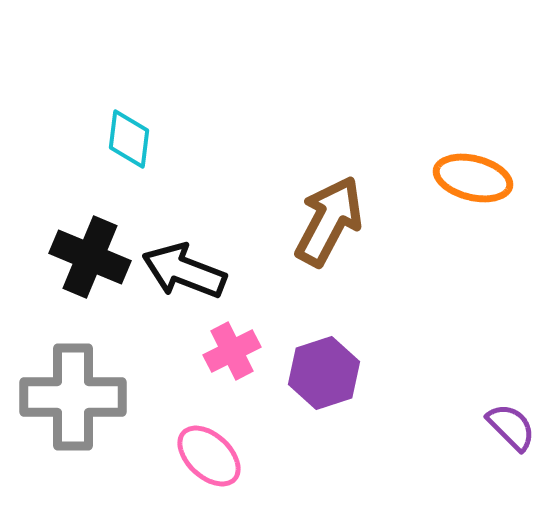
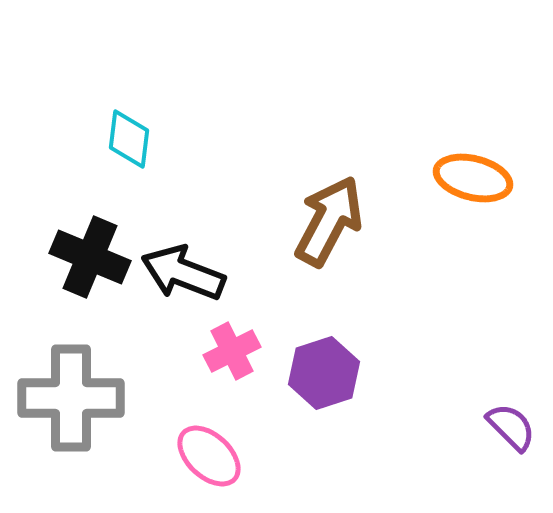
black arrow: moved 1 px left, 2 px down
gray cross: moved 2 px left, 1 px down
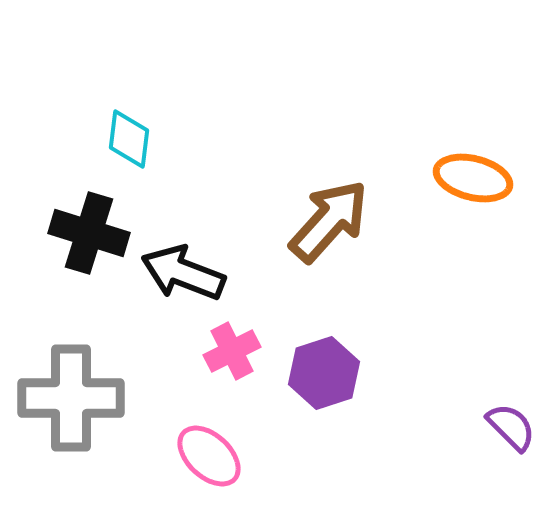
brown arrow: rotated 14 degrees clockwise
black cross: moved 1 px left, 24 px up; rotated 6 degrees counterclockwise
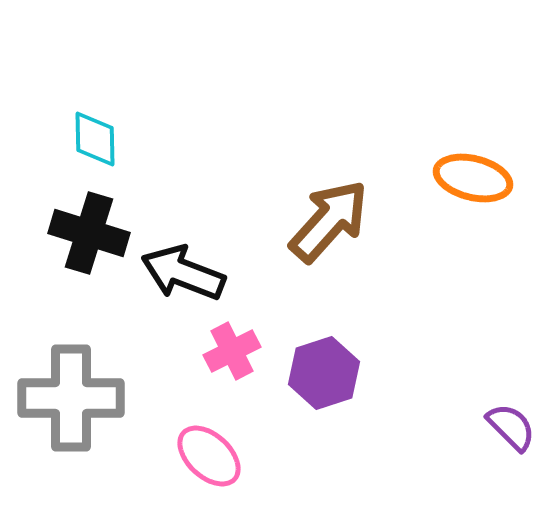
cyan diamond: moved 34 px left; rotated 8 degrees counterclockwise
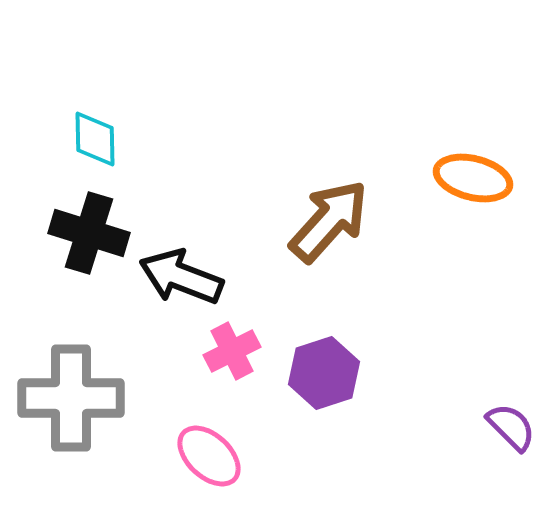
black arrow: moved 2 px left, 4 px down
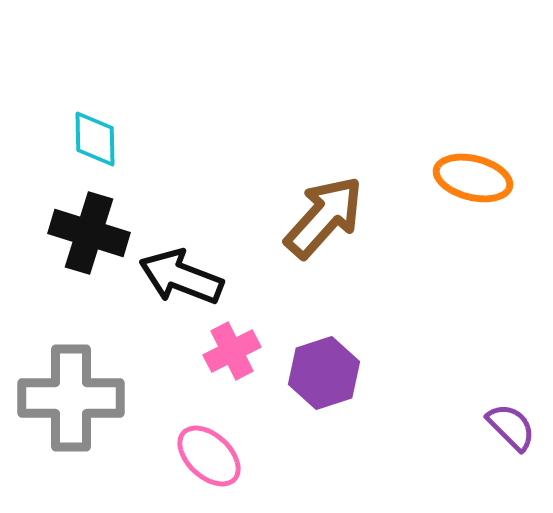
brown arrow: moved 5 px left, 4 px up
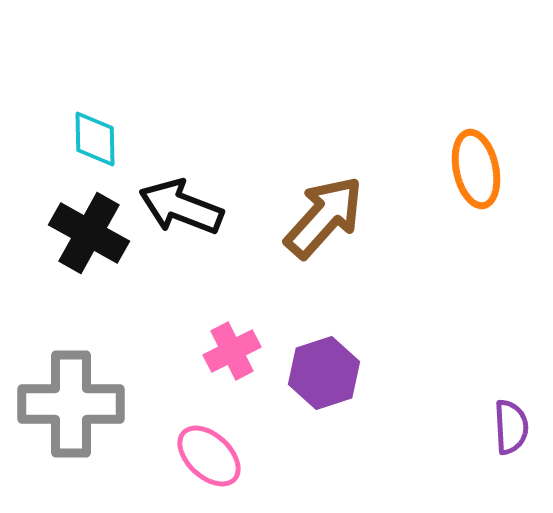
orange ellipse: moved 3 px right, 9 px up; rotated 64 degrees clockwise
black cross: rotated 12 degrees clockwise
black arrow: moved 70 px up
gray cross: moved 6 px down
purple semicircle: rotated 42 degrees clockwise
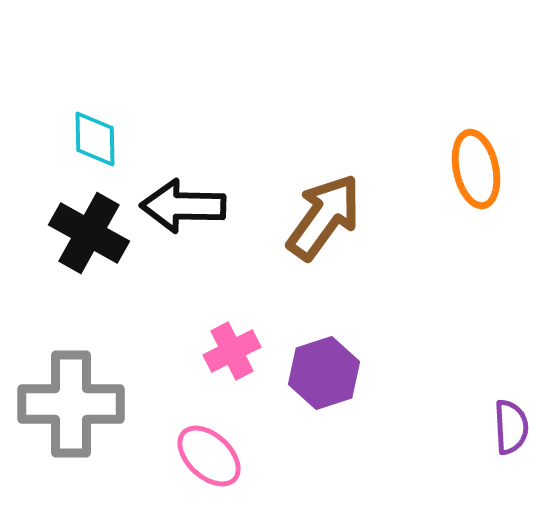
black arrow: moved 2 px right, 1 px up; rotated 20 degrees counterclockwise
brown arrow: rotated 6 degrees counterclockwise
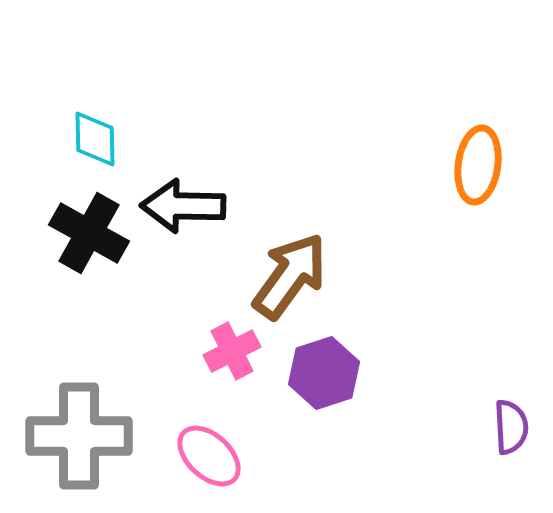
orange ellipse: moved 2 px right, 4 px up; rotated 20 degrees clockwise
brown arrow: moved 34 px left, 59 px down
gray cross: moved 8 px right, 32 px down
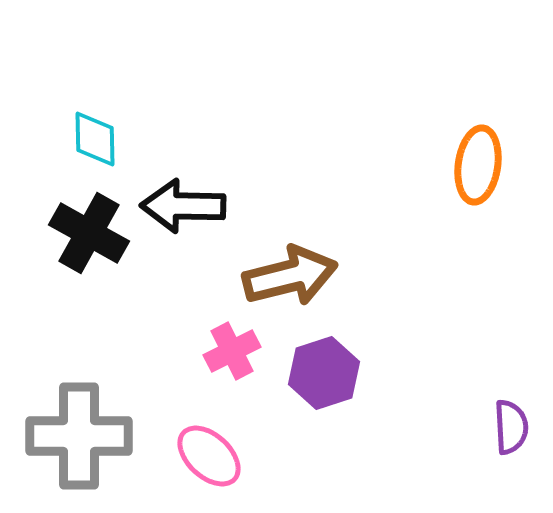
brown arrow: rotated 40 degrees clockwise
